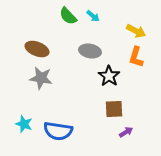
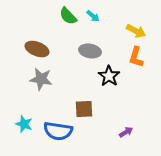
gray star: moved 1 px down
brown square: moved 30 px left
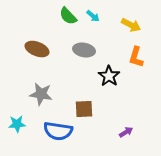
yellow arrow: moved 5 px left, 6 px up
gray ellipse: moved 6 px left, 1 px up
gray star: moved 15 px down
cyan star: moved 7 px left; rotated 24 degrees counterclockwise
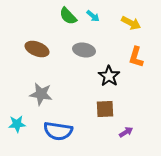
yellow arrow: moved 2 px up
brown square: moved 21 px right
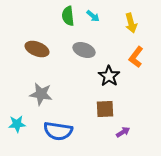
green semicircle: rotated 36 degrees clockwise
yellow arrow: rotated 48 degrees clockwise
gray ellipse: rotated 10 degrees clockwise
orange L-shape: rotated 20 degrees clockwise
purple arrow: moved 3 px left
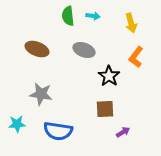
cyan arrow: rotated 32 degrees counterclockwise
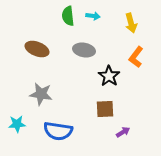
gray ellipse: rotated 10 degrees counterclockwise
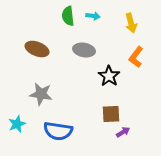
brown square: moved 6 px right, 5 px down
cyan star: rotated 18 degrees counterclockwise
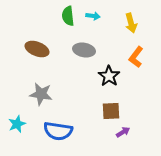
brown square: moved 3 px up
